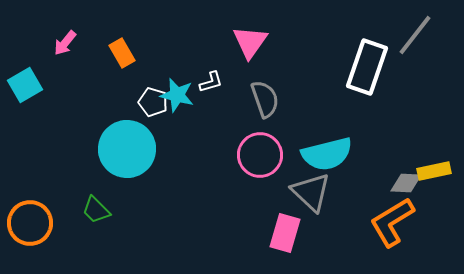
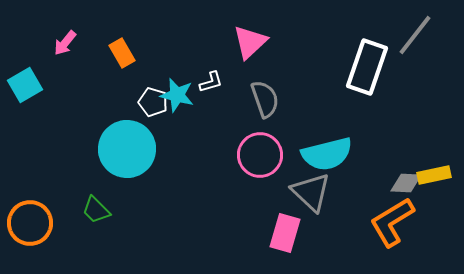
pink triangle: rotated 12 degrees clockwise
yellow rectangle: moved 4 px down
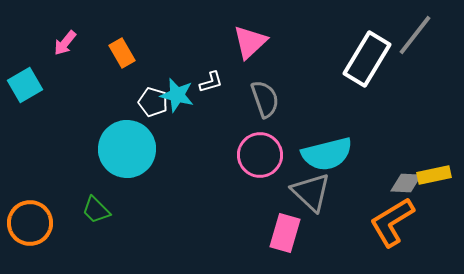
white rectangle: moved 8 px up; rotated 12 degrees clockwise
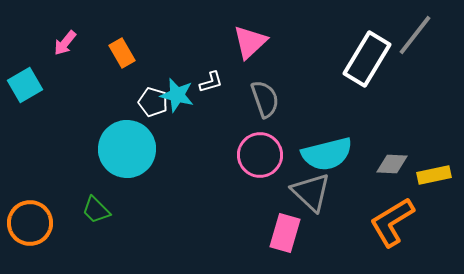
gray diamond: moved 14 px left, 19 px up
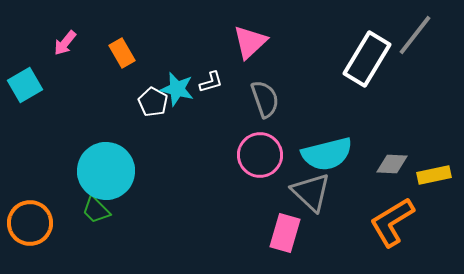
cyan star: moved 6 px up
white pentagon: rotated 12 degrees clockwise
cyan circle: moved 21 px left, 22 px down
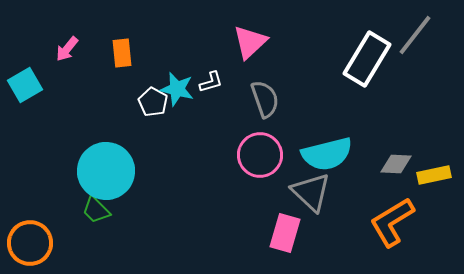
pink arrow: moved 2 px right, 6 px down
orange rectangle: rotated 24 degrees clockwise
gray diamond: moved 4 px right
orange circle: moved 20 px down
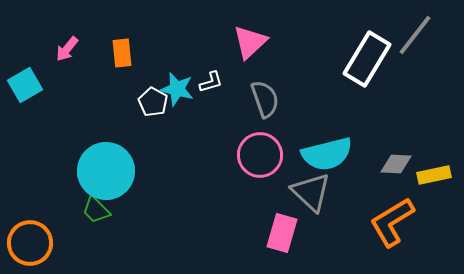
pink rectangle: moved 3 px left
